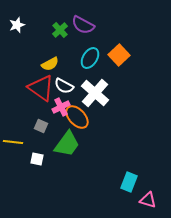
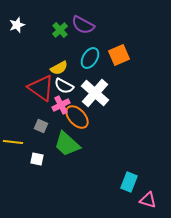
orange square: rotated 20 degrees clockwise
yellow semicircle: moved 9 px right, 4 px down
pink cross: moved 2 px up
green trapezoid: rotated 96 degrees clockwise
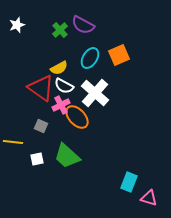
green trapezoid: moved 12 px down
white square: rotated 24 degrees counterclockwise
pink triangle: moved 1 px right, 2 px up
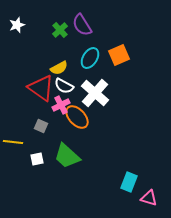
purple semicircle: moved 1 px left; rotated 30 degrees clockwise
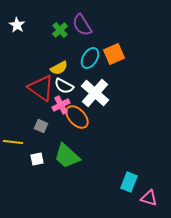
white star: rotated 21 degrees counterclockwise
orange square: moved 5 px left, 1 px up
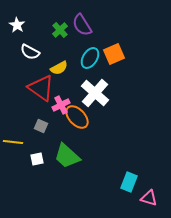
white semicircle: moved 34 px left, 34 px up
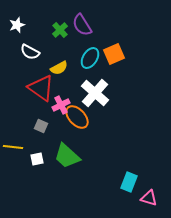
white star: rotated 21 degrees clockwise
yellow line: moved 5 px down
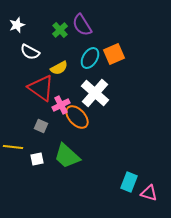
pink triangle: moved 5 px up
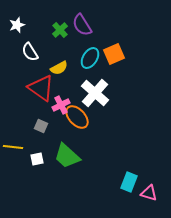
white semicircle: rotated 30 degrees clockwise
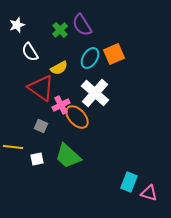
green trapezoid: moved 1 px right
